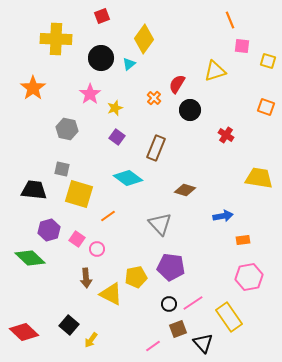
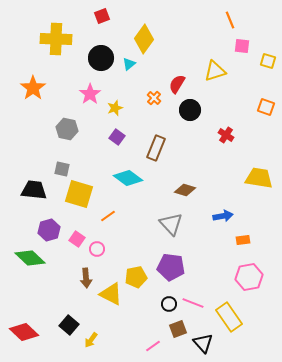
gray triangle at (160, 224): moved 11 px right
pink line at (193, 303): rotated 55 degrees clockwise
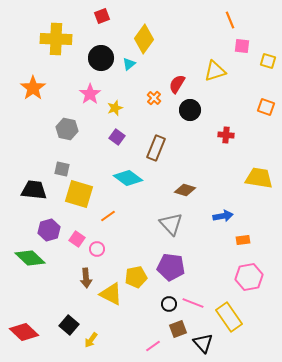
red cross at (226, 135): rotated 28 degrees counterclockwise
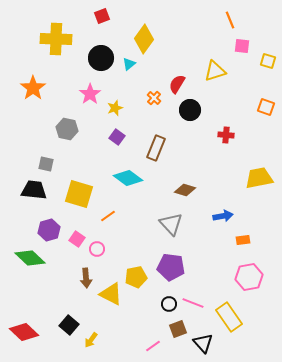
gray square at (62, 169): moved 16 px left, 5 px up
yellow trapezoid at (259, 178): rotated 20 degrees counterclockwise
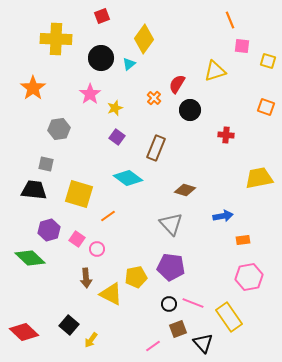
gray hexagon at (67, 129): moved 8 px left; rotated 20 degrees counterclockwise
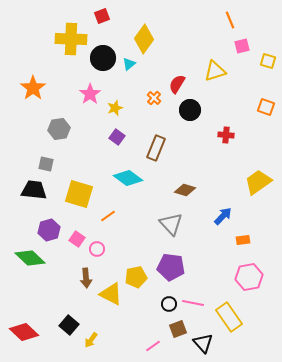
yellow cross at (56, 39): moved 15 px right
pink square at (242, 46): rotated 21 degrees counterclockwise
black circle at (101, 58): moved 2 px right
yellow trapezoid at (259, 178): moved 1 px left, 4 px down; rotated 24 degrees counterclockwise
blue arrow at (223, 216): rotated 36 degrees counterclockwise
pink line at (193, 303): rotated 10 degrees counterclockwise
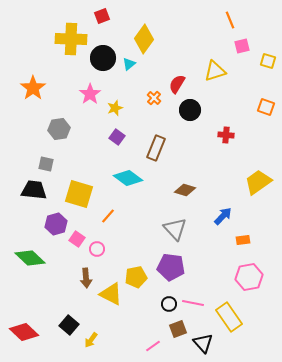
orange line at (108, 216): rotated 14 degrees counterclockwise
gray triangle at (171, 224): moved 4 px right, 5 px down
purple hexagon at (49, 230): moved 7 px right, 6 px up
